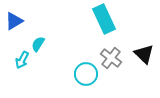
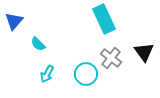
blue triangle: rotated 18 degrees counterclockwise
cyan semicircle: rotated 77 degrees counterclockwise
black triangle: moved 2 px up; rotated 10 degrees clockwise
cyan arrow: moved 25 px right, 14 px down
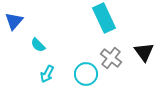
cyan rectangle: moved 1 px up
cyan semicircle: moved 1 px down
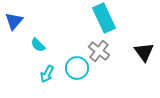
gray cross: moved 12 px left, 7 px up
cyan circle: moved 9 px left, 6 px up
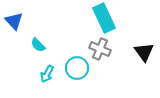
blue triangle: rotated 24 degrees counterclockwise
gray cross: moved 1 px right, 2 px up; rotated 15 degrees counterclockwise
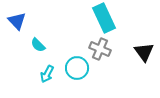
blue triangle: moved 3 px right
